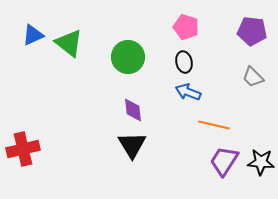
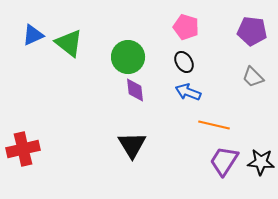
black ellipse: rotated 20 degrees counterclockwise
purple diamond: moved 2 px right, 20 px up
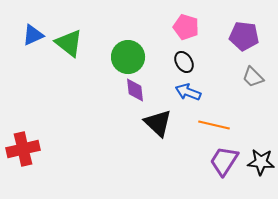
purple pentagon: moved 8 px left, 5 px down
black triangle: moved 26 px right, 22 px up; rotated 16 degrees counterclockwise
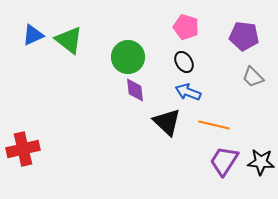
green triangle: moved 3 px up
black triangle: moved 9 px right, 1 px up
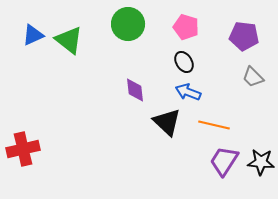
green circle: moved 33 px up
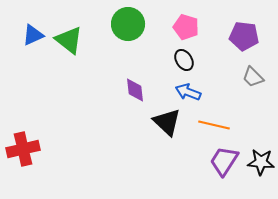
black ellipse: moved 2 px up
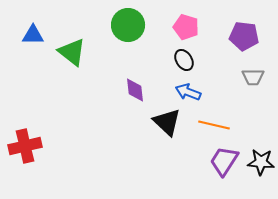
green circle: moved 1 px down
blue triangle: rotated 25 degrees clockwise
green triangle: moved 3 px right, 12 px down
gray trapezoid: rotated 45 degrees counterclockwise
red cross: moved 2 px right, 3 px up
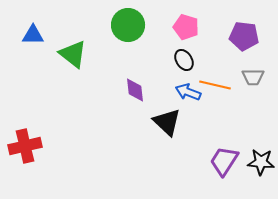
green triangle: moved 1 px right, 2 px down
orange line: moved 1 px right, 40 px up
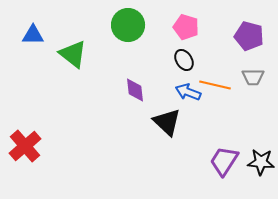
purple pentagon: moved 5 px right; rotated 8 degrees clockwise
red cross: rotated 28 degrees counterclockwise
